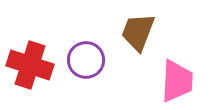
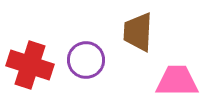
brown trapezoid: rotated 18 degrees counterclockwise
pink trapezoid: rotated 93 degrees counterclockwise
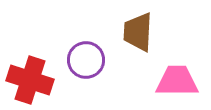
red cross: moved 15 px down
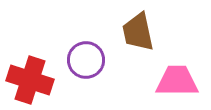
brown trapezoid: rotated 15 degrees counterclockwise
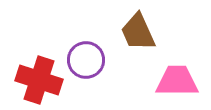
brown trapezoid: rotated 12 degrees counterclockwise
red cross: moved 9 px right
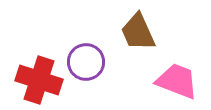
purple circle: moved 2 px down
pink trapezoid: rotated 21 degrees clockwise
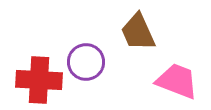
red cross: rotated 15 degrees counterclockwise
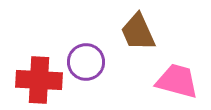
pink trapezoid: rotated 6 degrees counterclockwise
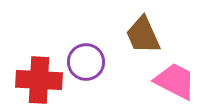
brown trapezoid: moved 5 px right, 3 px down
pink trapezoid: moved 2 px left; rotated 12 degrees clockwise
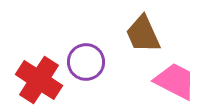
brown trapezoid: moved 1 px up
red cross: rotated 30 degrees clockwise
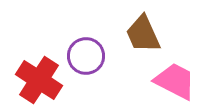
purple circle: moved 6 px up
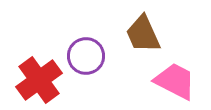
red cross: rotated 21 degrees clockwise
